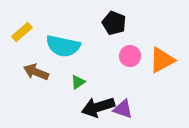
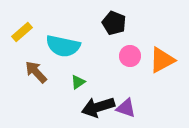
brown arrow: rotated 25 degrees clockwise
purple triangle: moved 3 px right, 1 px up
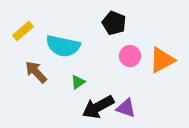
yellow rectangle: moved 1 px right, 1 px up
black arrow: rotated 12 degrees counterclockwise
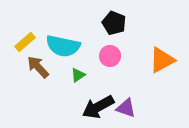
yellow rectangle: moved 2 px right, 11 px down
pink circle: moved 20 px left
brown arrow: moved 2 px right, 5 px up
green triangle: moved 7 px up
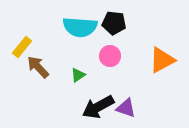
black pentagon: rotated 15 degrees counterclockwise
yellow rectangle: moved 3 px left, 5 px down; rotated 10 degrees counterclockwise
cyan semicircle: moved 17 px right, 19 px up; rotated 8 degrees counterclockwise
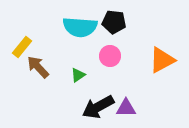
black pentagon: moved 1 px up
purple triangle: rotated 20 degrees counterclockwise
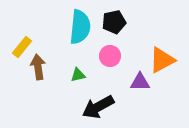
black pentagon: rotated 20 degrees counterclockwise
cyan semicircle: rotated 88 degrees counterclockwise
brown arrow: rotated 35 degrees clockwise
green triangle: rotated 21 degrees clockwise
purple triangle: moved 14 px right, 26 px up
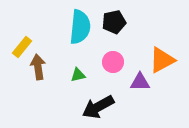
pink circle: moved 3 px right, 6 px down
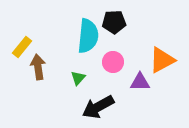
black pentagon: rotated 10 degrees clockwise
cyan semicircle: moved 8 px right, 9 px down
green triangle: moved 3 px down; rotated 35 degrees counterclockwise
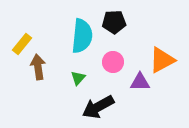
cyan semicircle: moved 6 px left
yellow rectangle: moved 3 px up
